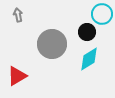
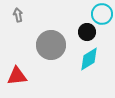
gray circle: moved 1 px left, 1 px down
red triangle: rotated 25 degrees clockwise
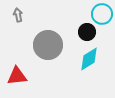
gray circle: moved 3 px left
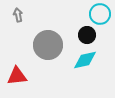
cyan circle: moved 2 px left
black circle: moved 3 px down
cyan diamond: moved 4 px left, 1 px down; rotated 20 degrees clockwise
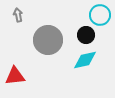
cyan circle: moved 1 px down
black circle: moved 1 px left
gray circle: moved 5 px up
red triangle: moved 2 px left
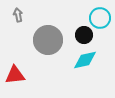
cyan circle: moved 3 px down
black circle: moved 2 px left
red triangle: moved 1 px up
